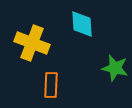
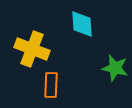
yellow cross: moved 6 px down
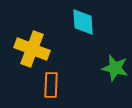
cyan diamond: moved 1 px right, 2 px up
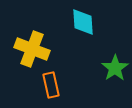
green star: rotated 24 degrees clockwise
orange rectangle: rotated 15 degrees counterclockwise
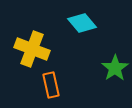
cyan diamond: moved 1 px left, 1 px down; rotated 36 degrees counterclockwise
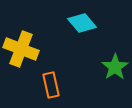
yellow cross: moved 11 px left
green star: moved 1 px up
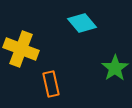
green star: moved 1 px down
orange rectangle: moved 1 px up
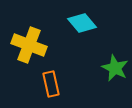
yellow cross: moved 8 px right, 4 px up
green star: rotated 12 degrees counterclockwise
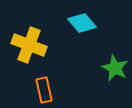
orange rectangle: moved 7 px left, 6 px down
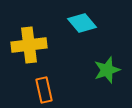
yellow cross: rotated 28 degrees counterclockwise
green star: moved 8 px left, 2 px down; rotated 28 degrees clockwise
